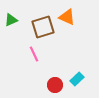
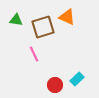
green triangle: moved 5 px right; rotated 32 degrees clockwise
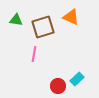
orange triangle: moved 4 px right
pink line: rotated 35 degrees clockwise
red circle: moved 3 px right, 1 px down
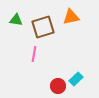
orange triangle: rotated 36 degrees counterclockwise
cyan rectangle: moved 1 px left
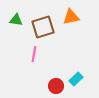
red circle: moved 2 px left
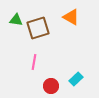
orange triangle: rotated 42 degrees clockwise
brown square: moved 5 px left, 1 px down
pink line: moved 8 px down
red circle: moved 5 px left
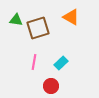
cyan rectangle: moved 15 px left, 16 px up
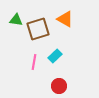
orange triangle: moved 6 px left, 2 px down
brown square: moved 1 px down
cyan rectangle: moved 6 px left, 7 px up
red circle: moved 8 px right
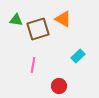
orange triangle: moved 2 px left
cyan rectangle: moved 23 px right
pink line: moved 1 px left, 3 px down
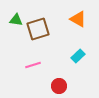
orange triangle: moved 15 px right
pink line: rotated 63 degrees clockwise
